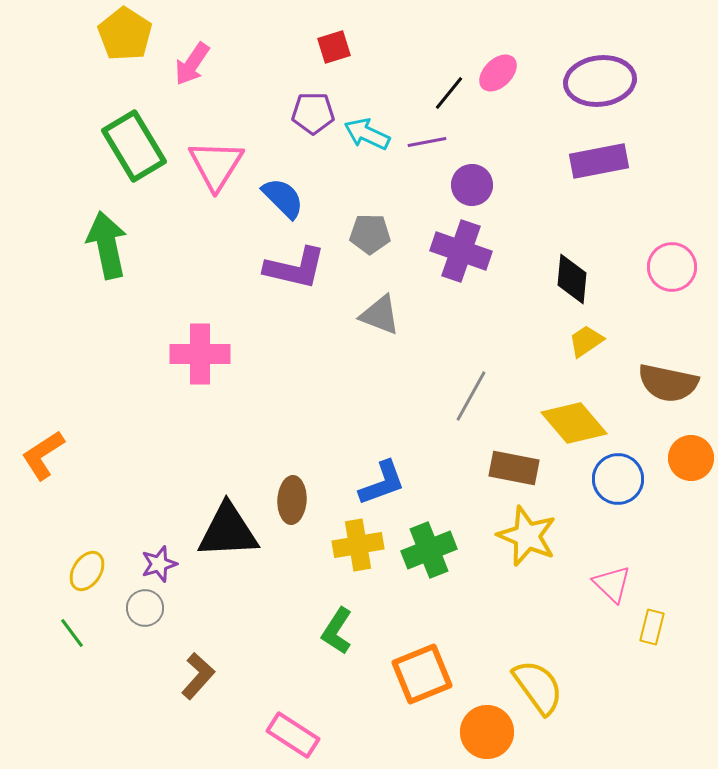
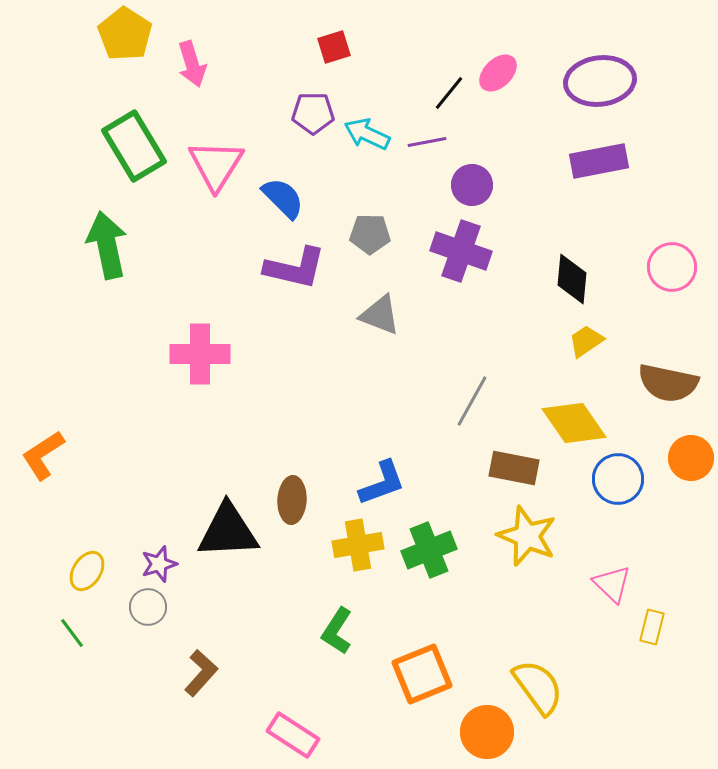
pink arrow at (192, 64): rotated 51 degrees counterclockwise
gray line at (471, 396): moved 1 px right, 5 px down
yellow diamond at (574, 423): rotated 6 degrees clockwise
gray circle at (145, 608): moved 3 px right, 1 px up
brown L-shape at (198, 676): moved 3 px right, 3 px up
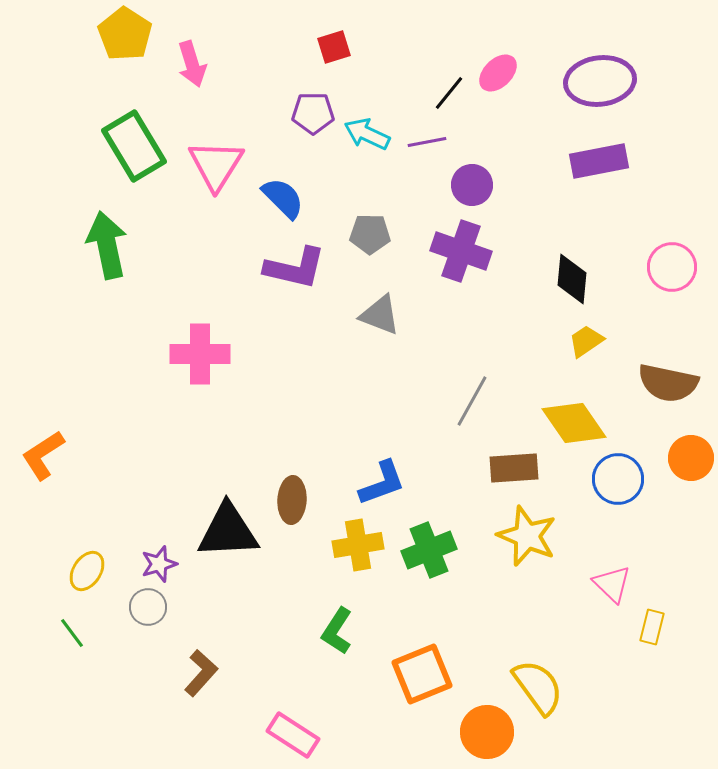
brown rectangle at (514, 468): rotated 15 degrees counterclockwise
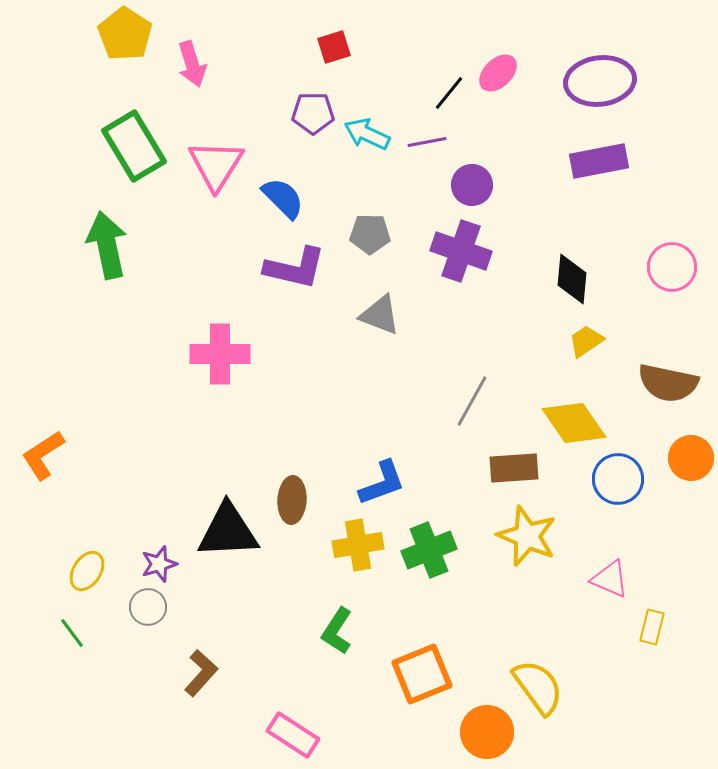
pink cross at (200, 354): moved 20 px right
pink triangle at (612, 584): moved 2 px left, 5 px up; rotated 21 degrees counterclockwise
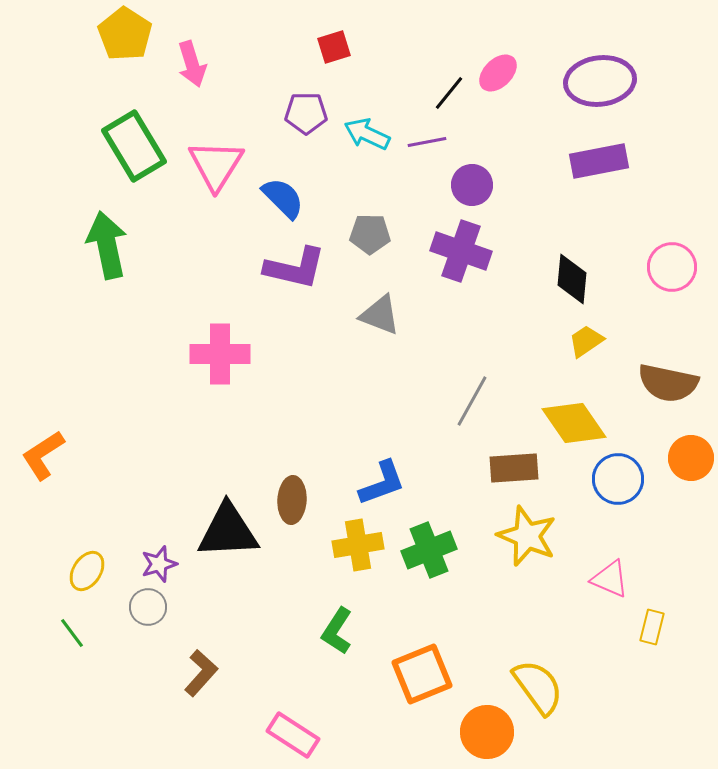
purple pentagon at (313, 113): moved 7 px left
